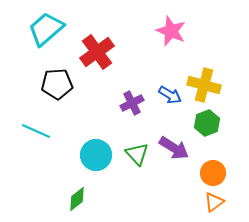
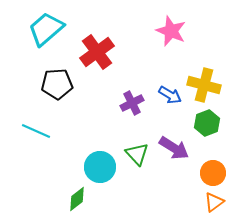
cyan circle: moved 4 px right, 12 px down
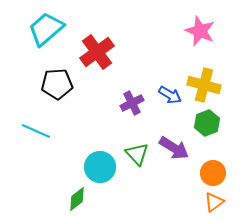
pink star: moved 29 px right
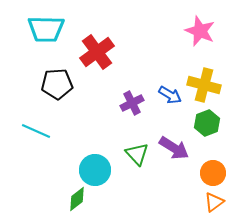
cyan trapezoid: rotated 138 degrees counterclockwise
cyan circle: moved 5 px left, 3 px down
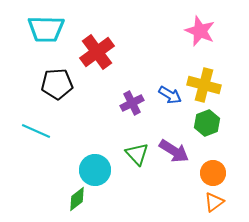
purple arrow: moved 3 px down
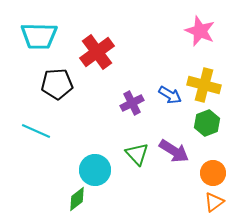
cyan trapezoid: moved 7 px left, 7 px down
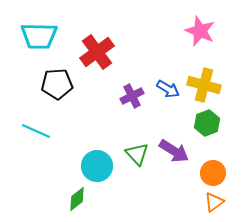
blue arrow: moved 2 px left, 6 px up
purple cross: moved 7 px up
cyan circle: moved 2 px right, 4 px up
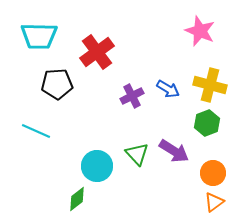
yellow cross: moved 6 px right
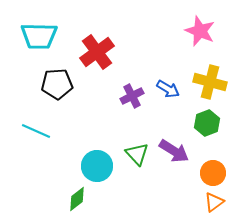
yellow cross: moved 3 px up
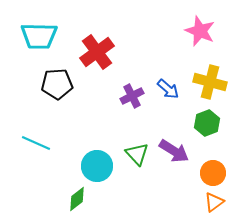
blue arrow: rotated 10 degrees clockwise
cyan line: moved 12 px down
